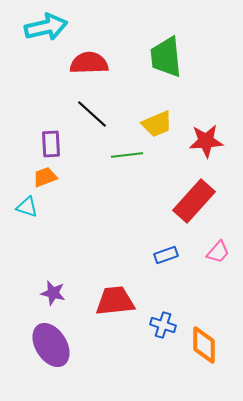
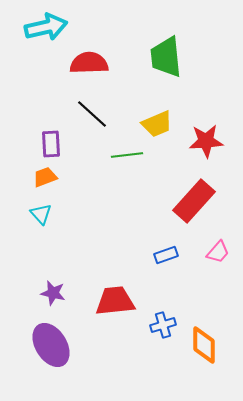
cyan triangle: moved 14 px right, 7 px down; rotated 30 degrees clockwise
blue cross: rotated 35 degrees counterclockwise
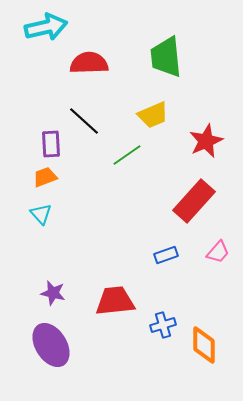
black line: moved 8 px left, 7 px down
yellow trapezoid: moved 4 px left, 9 px up
red star: rotated 20 degrees counterclockwise
green line: rotated 28 degrees counterclockwise
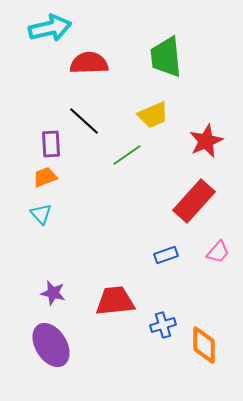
cyan arrow: moved 4 px right, 1 px down
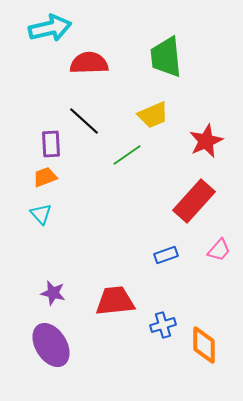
pink trapezoid: moved 1 px right, 2 px up
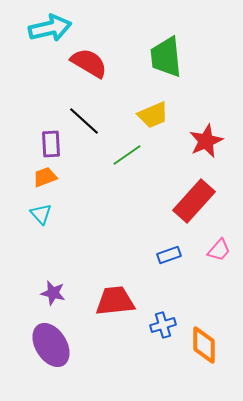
red semicircle: rotated 33 degrees clockwise
blue rectangle: moved 3 px right
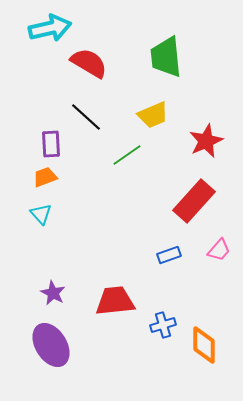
black line: moved 2 px right, 4 px up
purple star: rotated 15 degrees clockwise
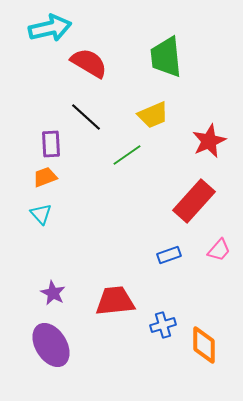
red star: moved 3 px right
